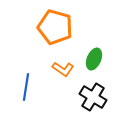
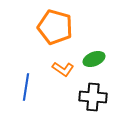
green ellipse: rotated 45 degrees clockwise
black cross: rotated 28 degrees counterclockwise
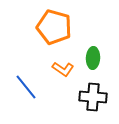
orange pentagon: moved 1 px left
green ellipse: moved 1 px left, 1 px up; rotated 65 degrees counterclockwise
blue line: rotated 48 degrees counterclockwise
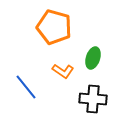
green ellipse: rotated 15 degrees clockwise
orange L-shape: moved 2 px down
black cross: moved 2 px down
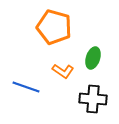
blue line: rotated 32 degrees counterclockwise
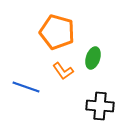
orange pentagon: moved 3 px right, 5 px down
orange L-shape: rotated 20 degrees clockwise
black cross: moved 7 px right, 7 px down
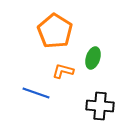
orange pentagon: moved 2 px left, 1 px up; rotated 16 degrees clockwise
orange L-shape: rotated 140 degrees clockwise
blue line: moved 10 px right, 6 px down
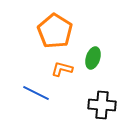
orange L-shape: moved 1 px left, 2 px up
blue line: rotated 8 degrees clockwise
black cross: moved 2 px right, 1 px up
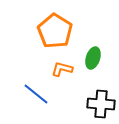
blue line: moved 1 px down; rotated 12 degrees clockwise
black cross: moved 1 px left, 1 px up
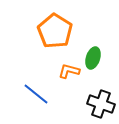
orange L-shape: moved 7 px right, 2 px down
black cross: rotated 16 degrees clockwise
